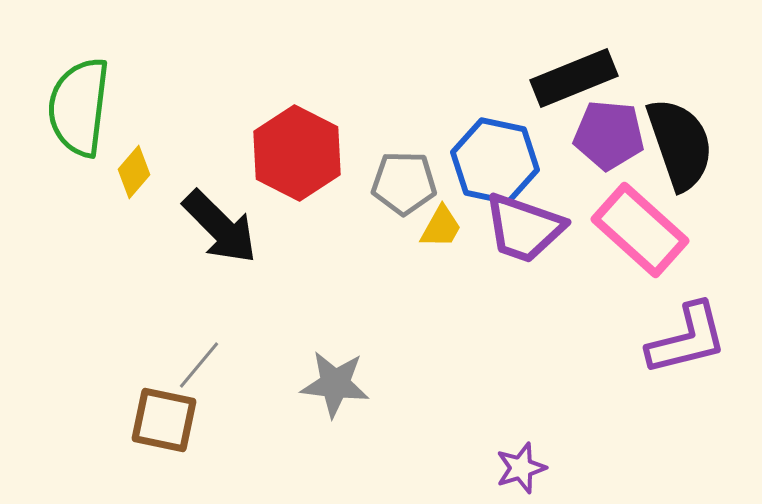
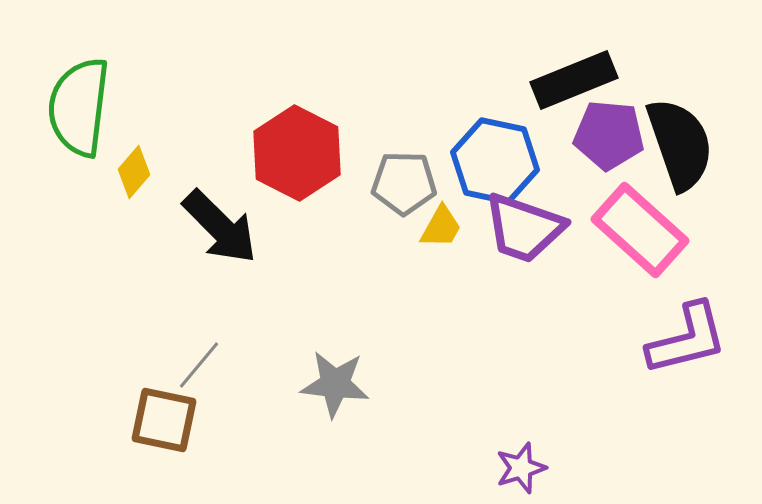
black rectangle: moved 2 px down
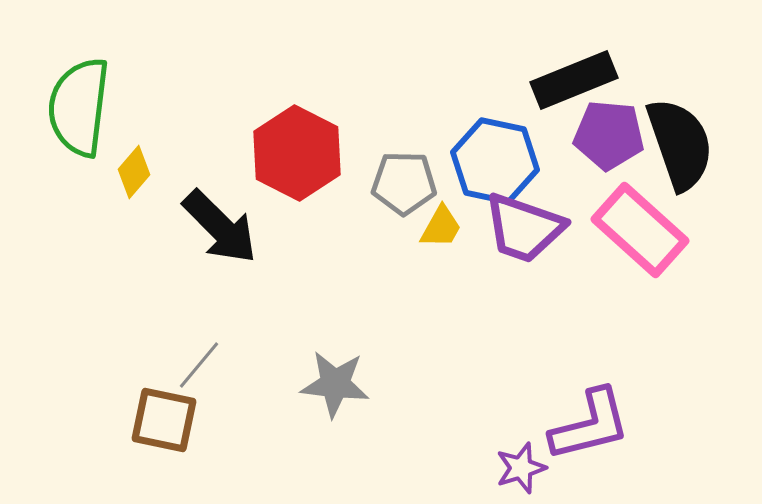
purple L-shape: moved 97 px left, 86 px down
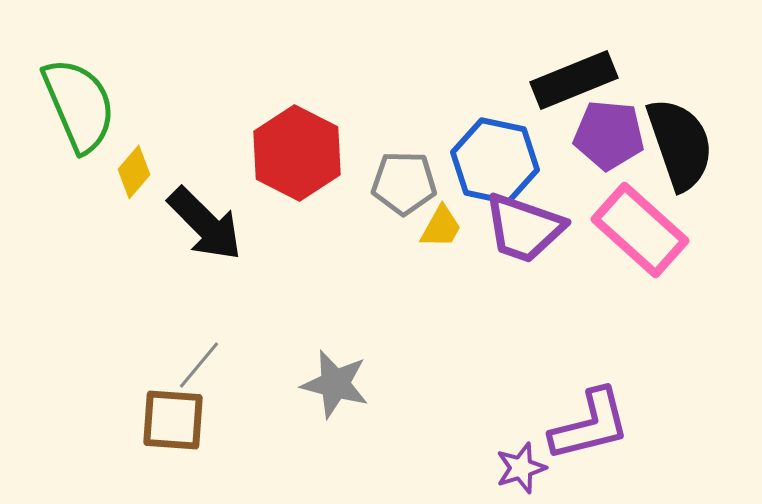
green semicircle: moved 2 px up; rotated 150 degrees clockwise
black arrow: moved 15 px left, 3 px up
gray star: rotated 8 degrees clockwise
brown square: moved 9 px right; rotated 8 degrees counterclockwise
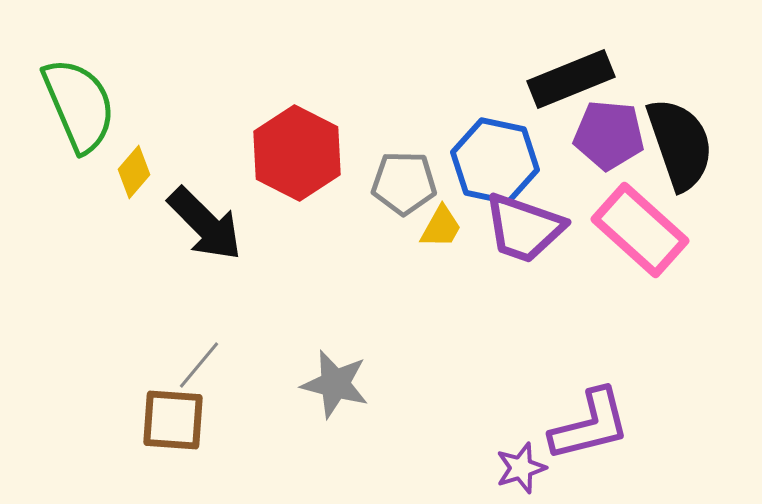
black rectangle: moved 3 px left, 1 px up
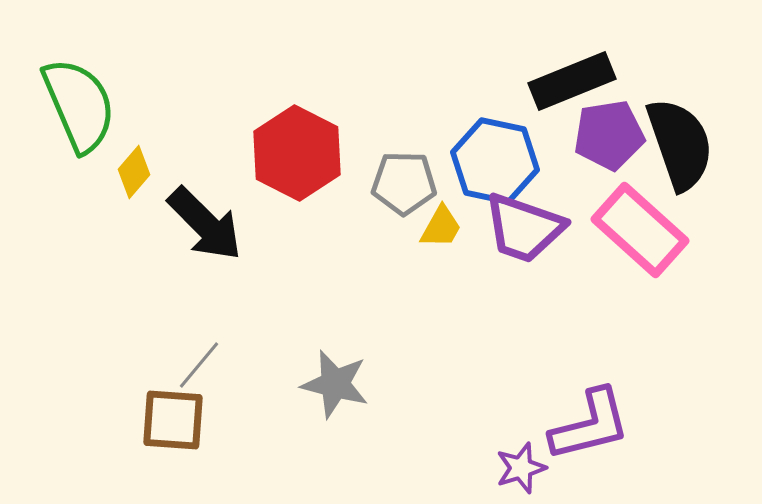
black rectangle: moved 1 px right, 2 px down
purple pentagon: rotated 14 degrees counterclockwise
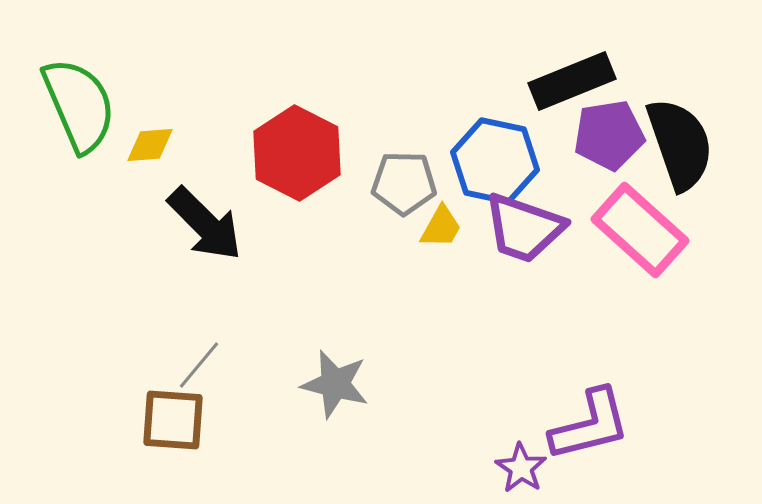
yellow diamond: moved 16 px right, 27 px up; rotated 45 degrees clockwise
purple star: rotated 21 degrees counterclockwise
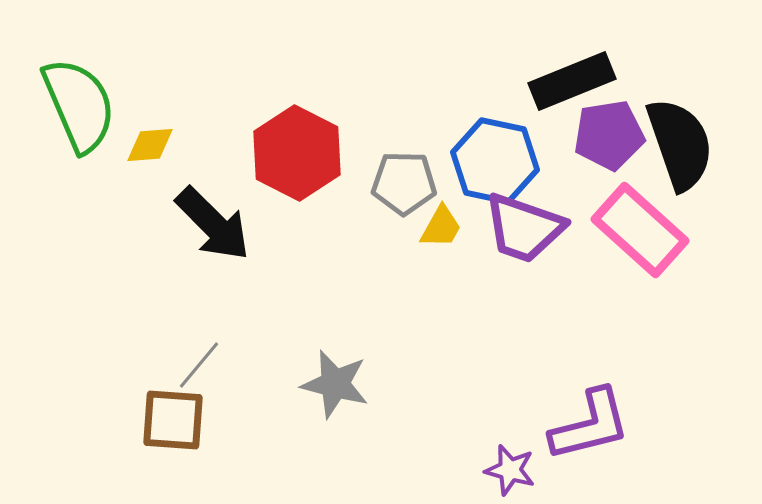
black arrow: moved 8 px right
purple star: moved 11 px left, 2 px down; rotated 18 degrees counterclockwise
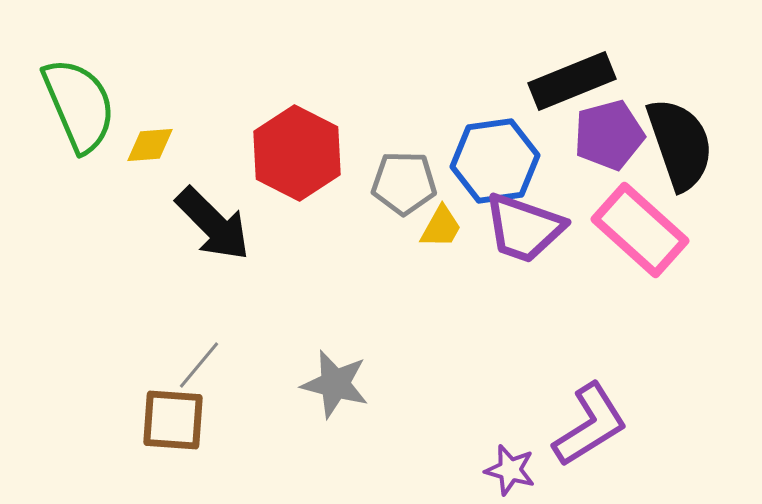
purple pentagon: rotated 6 degrees counterclockwise
blue hexagon: rotated 20 degrees counterclockwise
purple L-shape: rotated 18 degrees counterclockwise
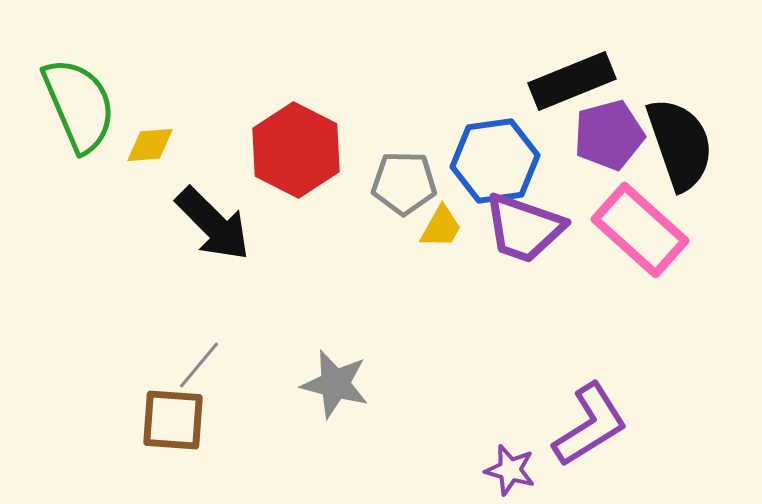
red hexagon: moved 1 px left, 3 px up
